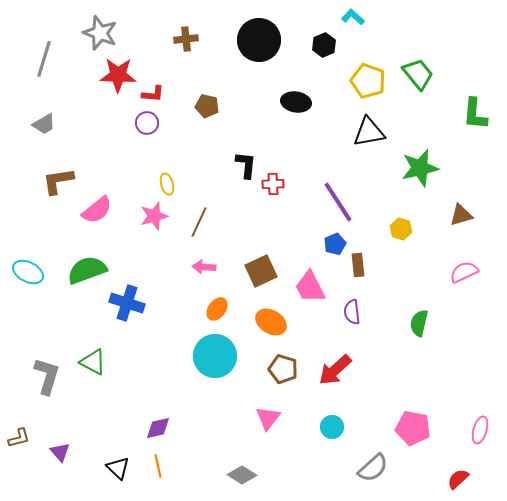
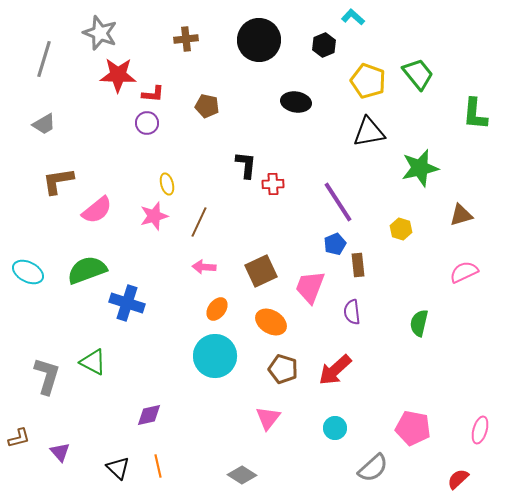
pink trapezoid at (310, 287): rotated 48 degrees clockwise
cyan circle at (332, 427): moved 3 px right, 1 px down
purple diamond at (158, 428): moved 9 px left, 13 px up
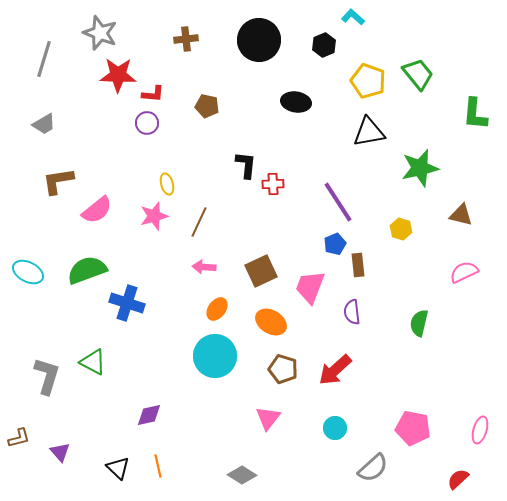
brown triangle at (461, 215): rotated 30 degrees clockwise
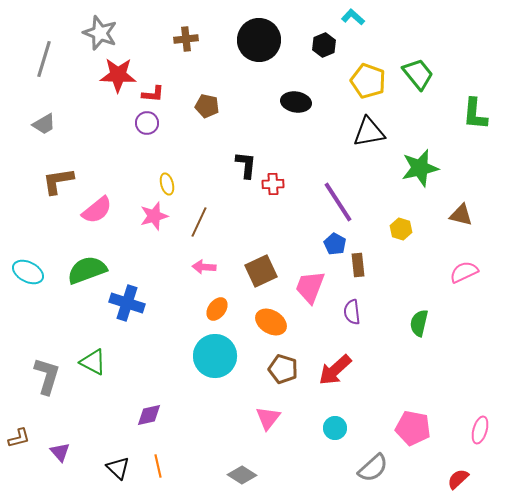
blue pentagon at (335, 244): rotated 20 degrees counterclockwise
